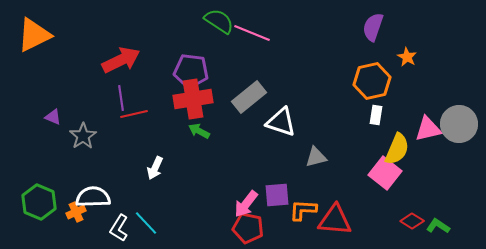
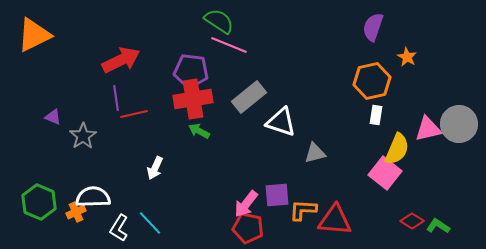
pink line: moved 23 px left, 12 px down
purple line: moved 5 px left
gray triangle: moved 1 px left, 4 px up
cyan line: moved 4 px right
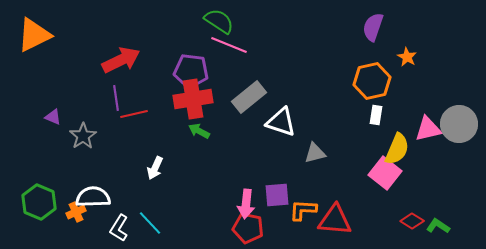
pink arrow: rotated 32 degrees counterclockwise
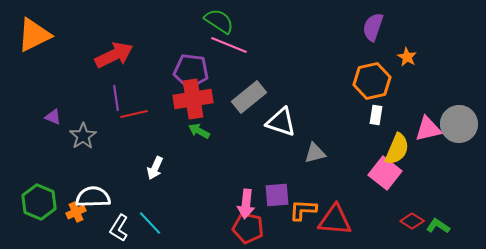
red arrow: moved 7 px left, 5 px up
